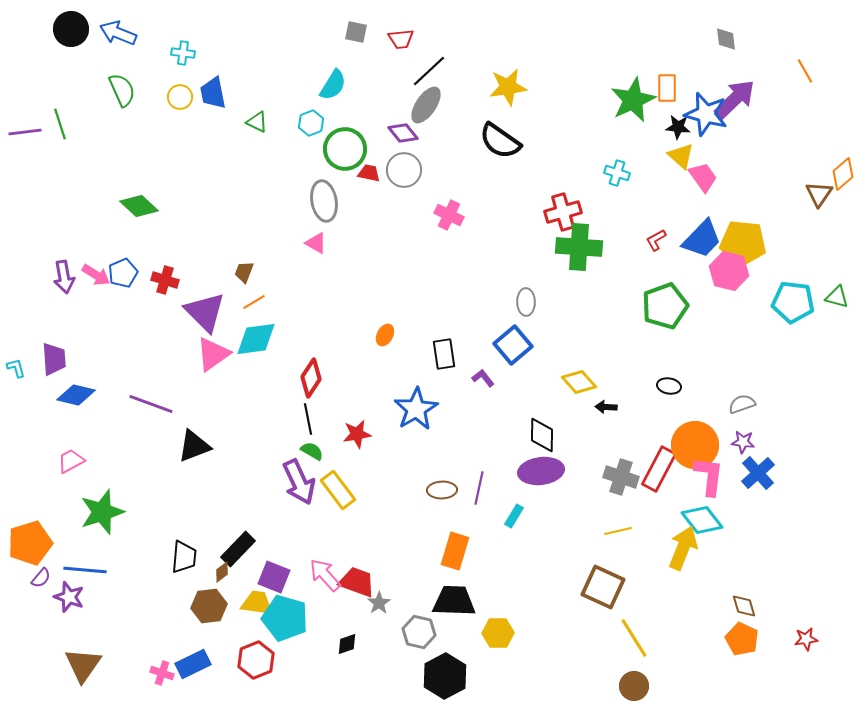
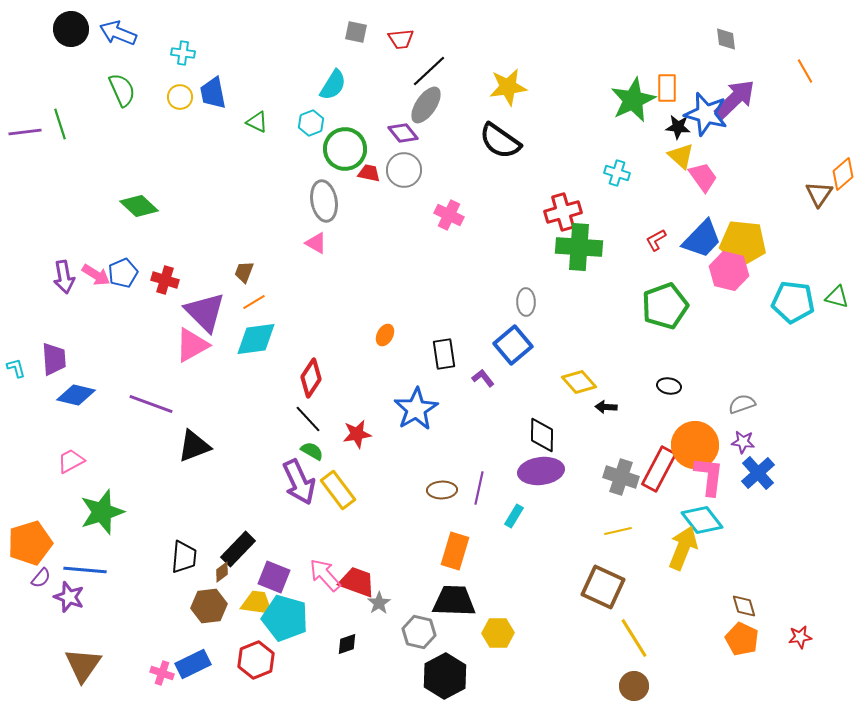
pink triangle at (213, 354): moved 21 px left, 9 px up; rotated 6 degrees clockwise
black line at (308, 419): rotated 32 degrees counterclockwise
red star at (806, 639): moved 6 px left, 2 px up
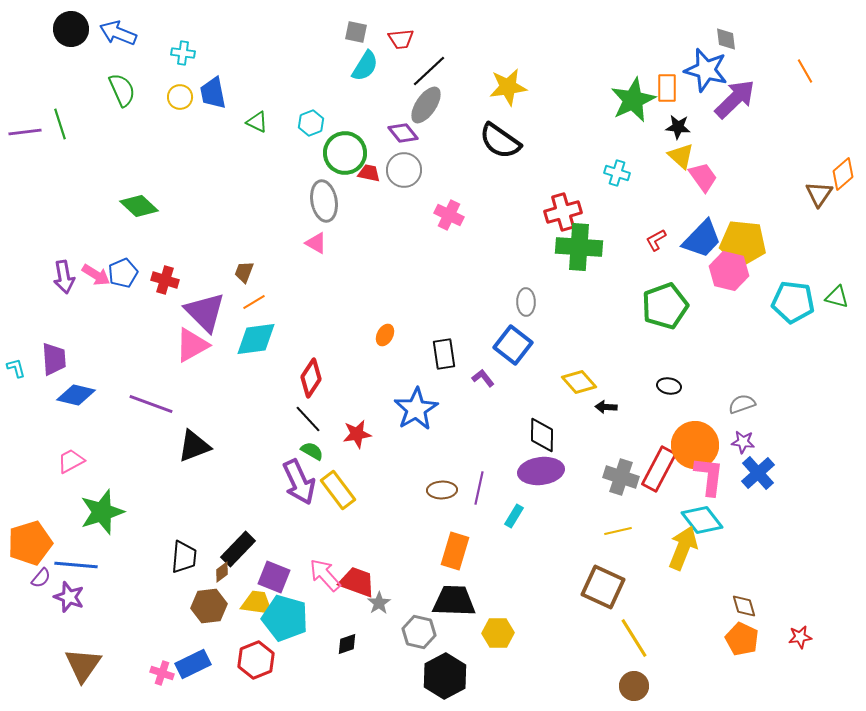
cyan semicircle at (333, 85): moved 32 px right, 19 px up
blue star at (706, 114): moved 44 px up
green circle at (345, 149): moved 4 px down
blue square at (513, 345): rotated 12 degrees counterclockwise
blue line at (85, 570): moved 9 px left, 5 px up
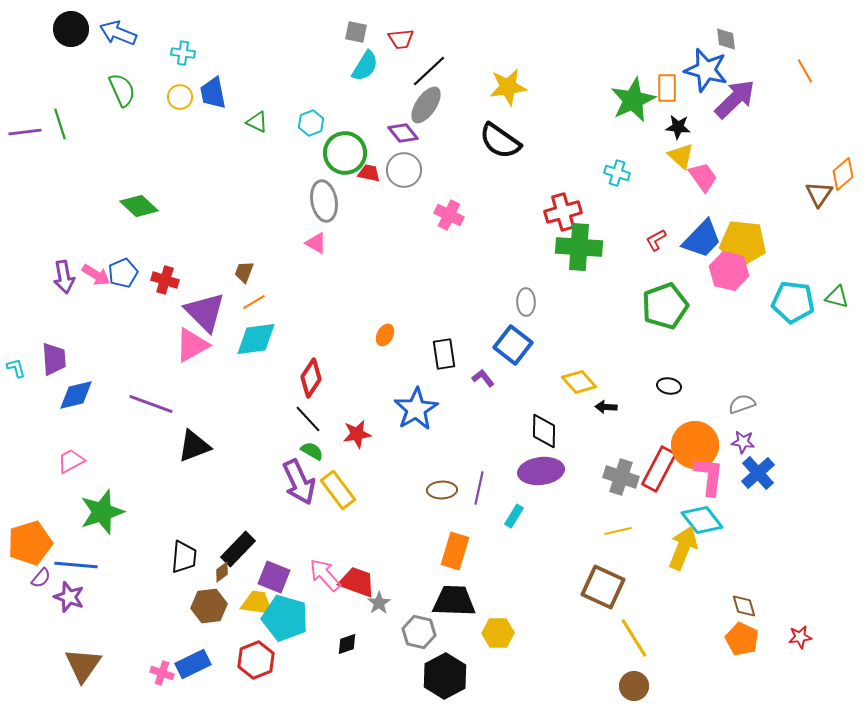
blue diamond at (76, 395): rotated 27 degrees counterclockwise
black diamond at (542, 435): moved 2 px right, 4 px up
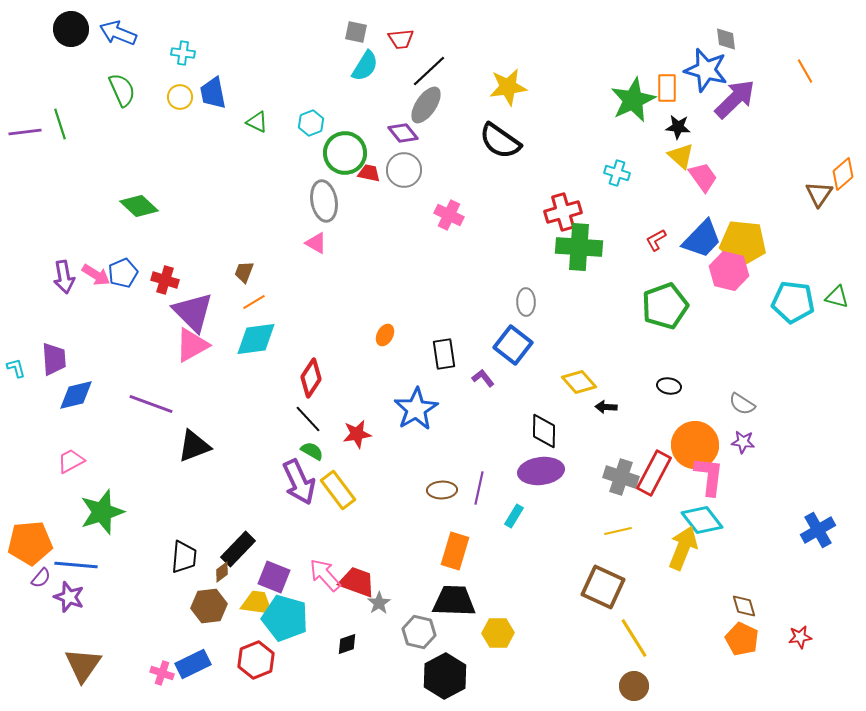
purple triangle at (205, 312): moved 12 px left
gray semicircle at (742, 404): rotated 128 degrees counterclockwise
red rectangle at (659, 469): moved 5 px left, 4 px down
blue cross at (758, 473): moved 60 px right, 57 px down; rotated 12 degrees clockwise
orange pentagon at (30, 543): rotated 12 degrees clockwise
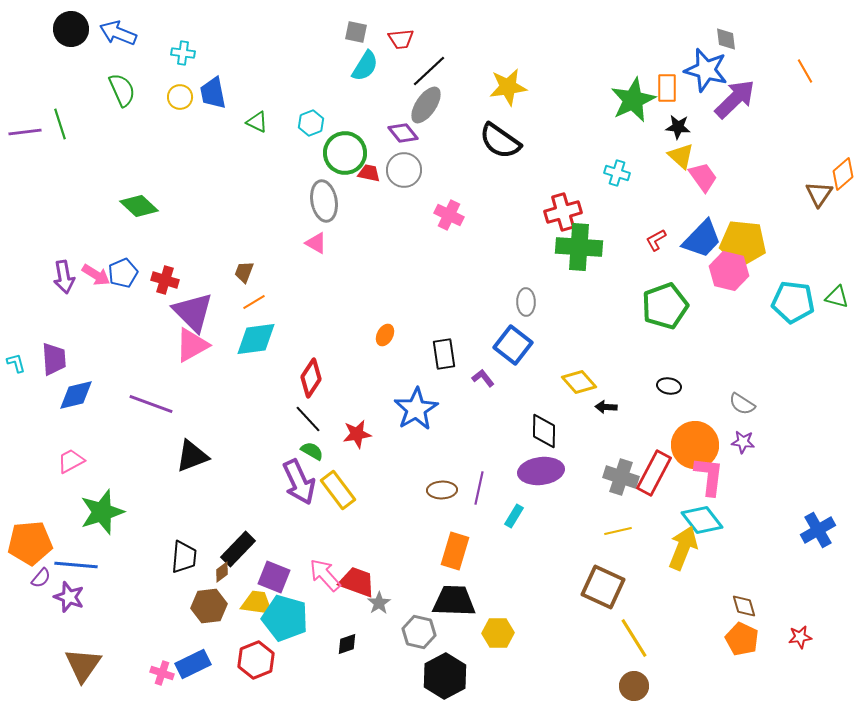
cyan L-shape at (16, 368): moved 5 px up
black triangle at (194, 446): moved 2 px left, 10 px down
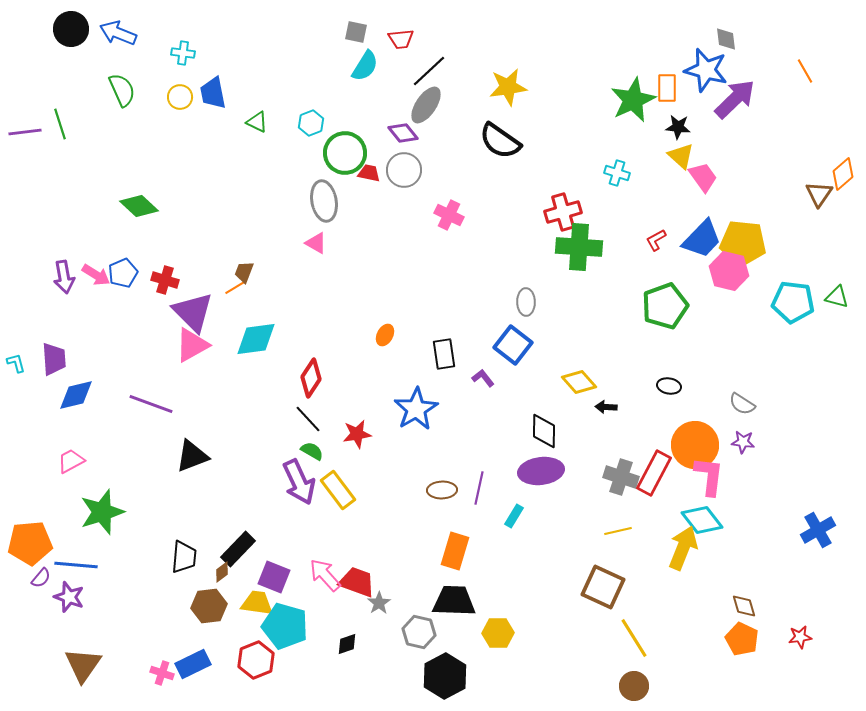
orange line at (254, 302): moved 18 px left, 15 px up
cyan pentagon at (285, 618): moved 8 px down
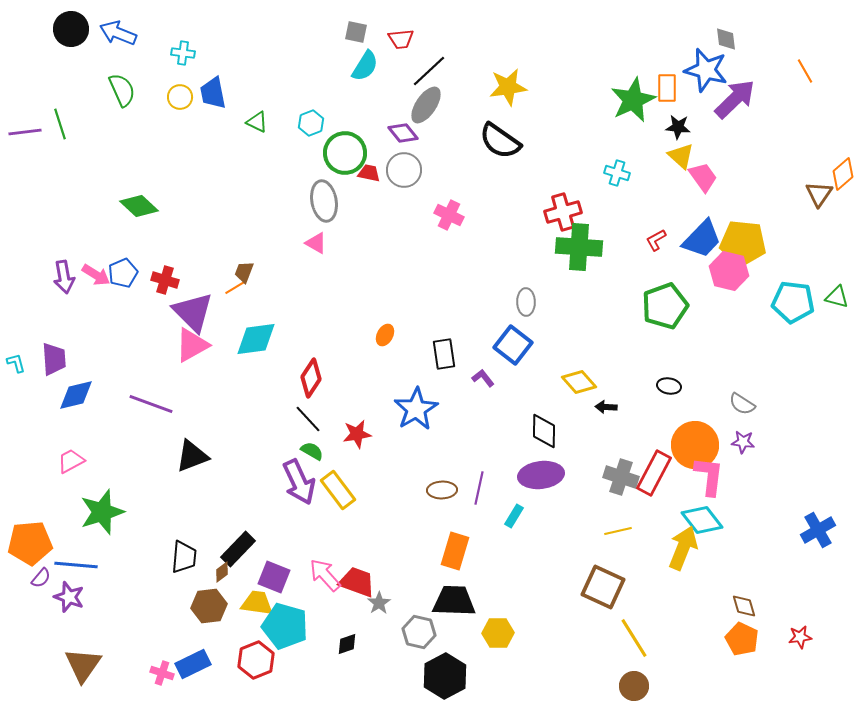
purple ellipse at (541, 471): moved 4 px down
